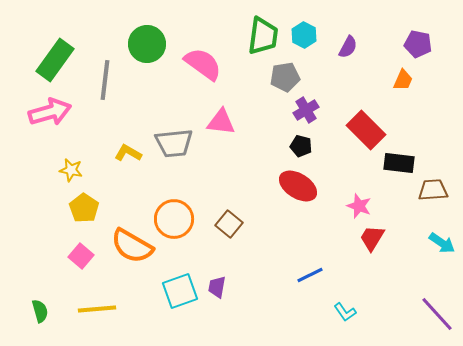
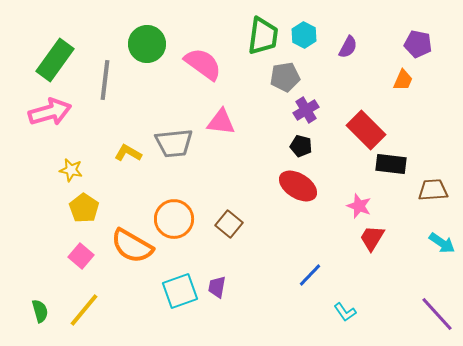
black rectangle: moved 8 px left, 1 px down
blue line: rotated 20 degrees counterclockwise
yellow line: moved 13 px left, 1 px down; rotated 45 degrees counterclockwise
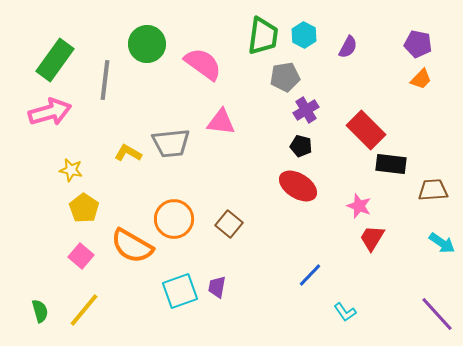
orange trapezoid: moved 18 px right, 1 px up; rotated 20 degrees clockwise
gray trapezoid: moved 3 px left
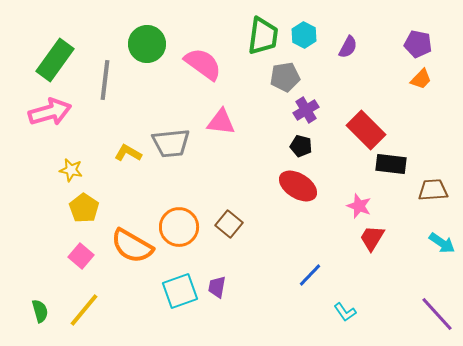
orange circle: moved 5 px right, 8 px down
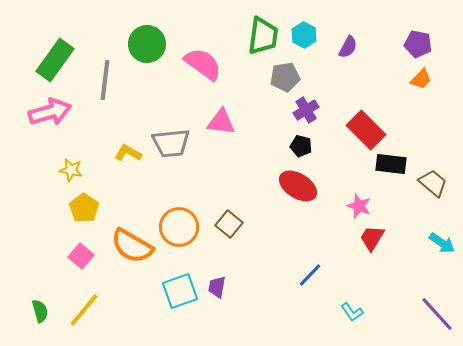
brown trapezoid: moved 7 px up; rotated 44 degrees clockwise
cyan L-shape: moved 7 px right
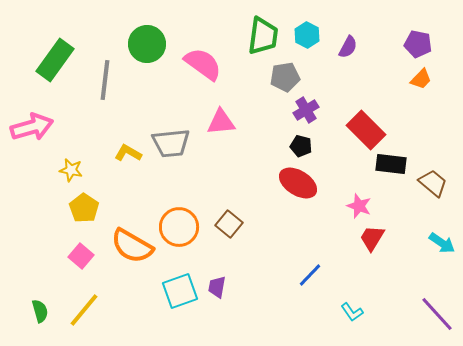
cyan hexagon: moved 3 px right
pink arrow: moved 18 px left, 15 px down
pink triangle: rotated 12 degrees counterclockwise
red ellipse: moved 3 px up
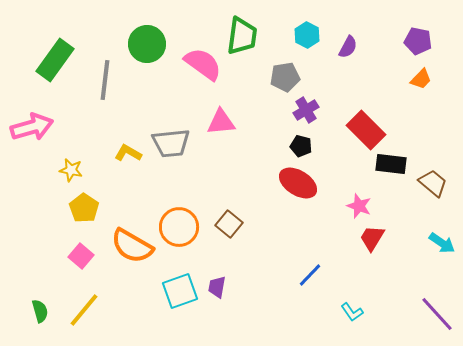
green trapezoid: moved 21 px left
purple pentagon: moved 3 px up
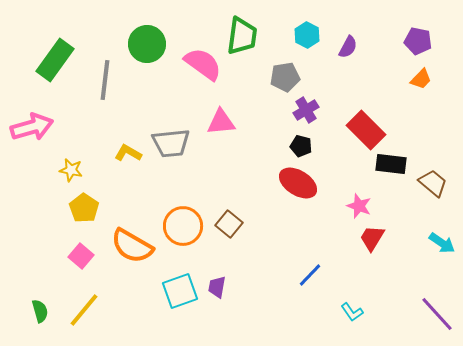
orange circle: moved 4 px right, 1 px up
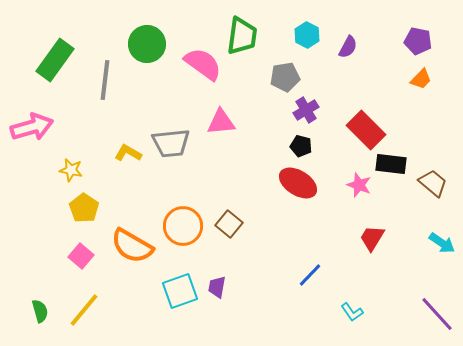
pink star: moved 21 px up
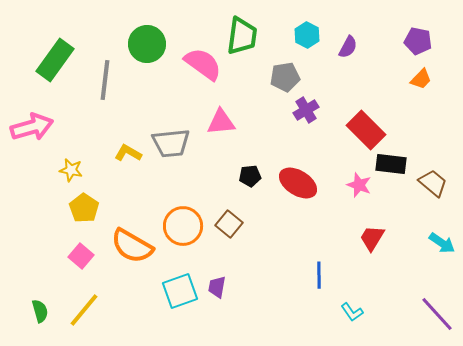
black pentagon: moved 51 px left, 30 px down; rotated 20 degrees counterclockwise
blue line: moved 9 px right; rotated 44 degrees counterclockwise
